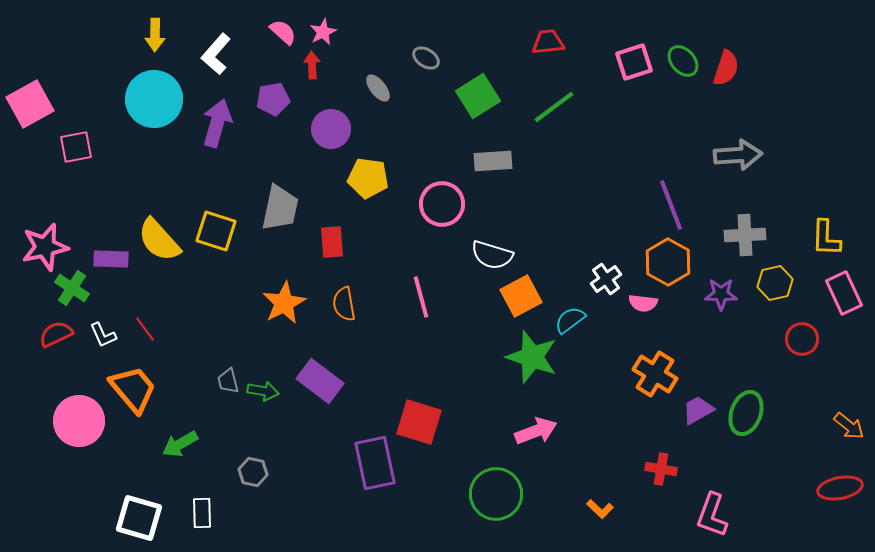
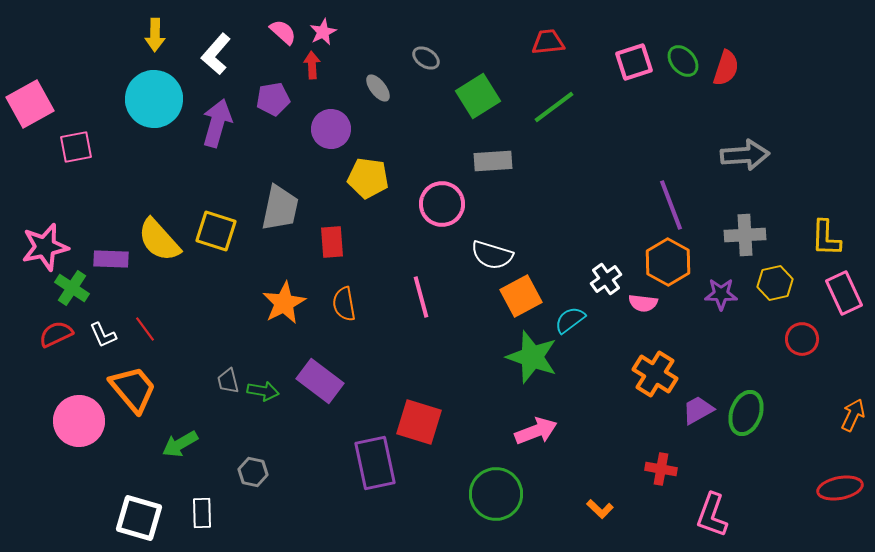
gray arrow at (738, 155): moved 7 px right
orange arrow at (849, 426): moved 4 px right, 11 px up; rotated 104 degrees counterclockwise
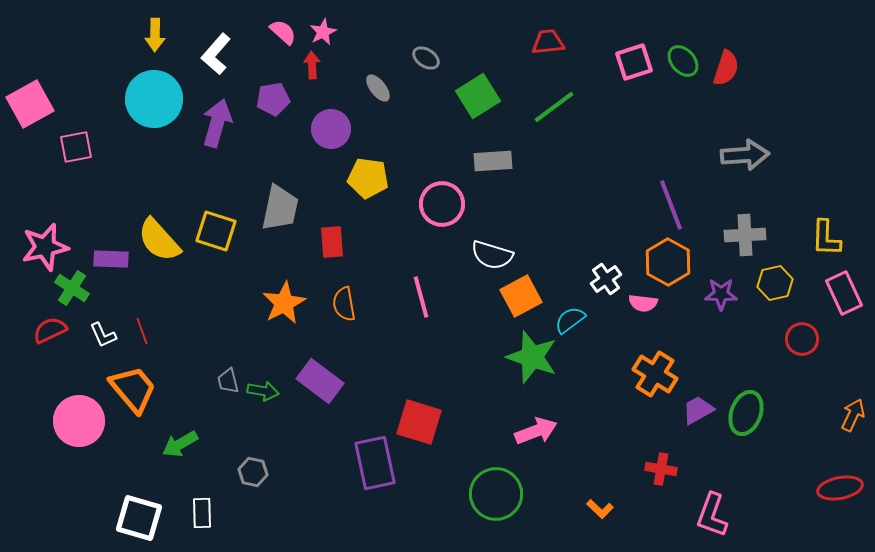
red line at (145, 329): moved 3 px left, 2 px down; rotated 16 degrees clockwise
red semicircle at (56, 334): moved 6 px left, 4 px up
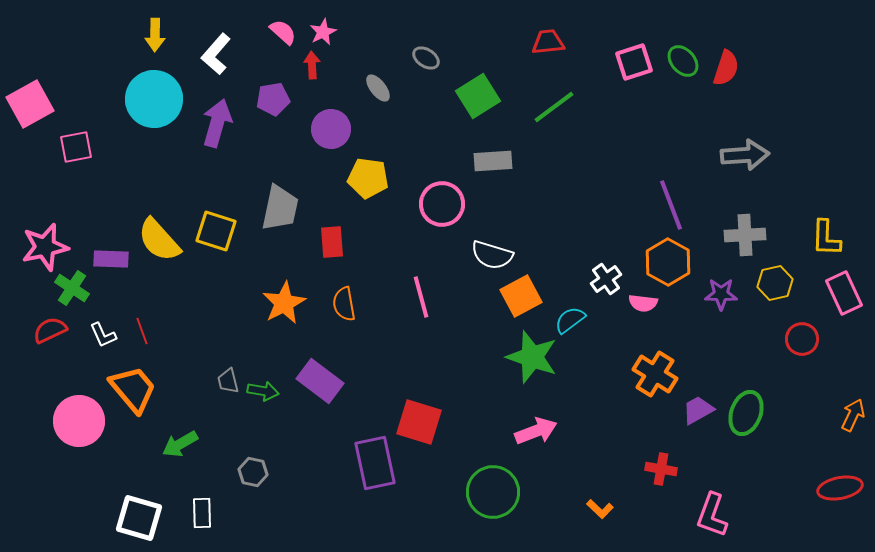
green circle at (496, 494): moved 3 px left, 2 px up
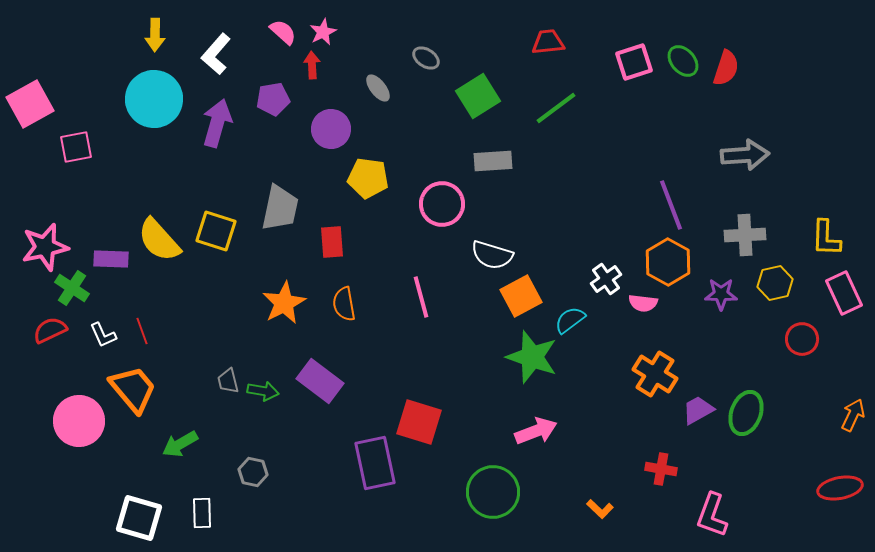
green line at (554, 107): moved 2 px right, 1 px down
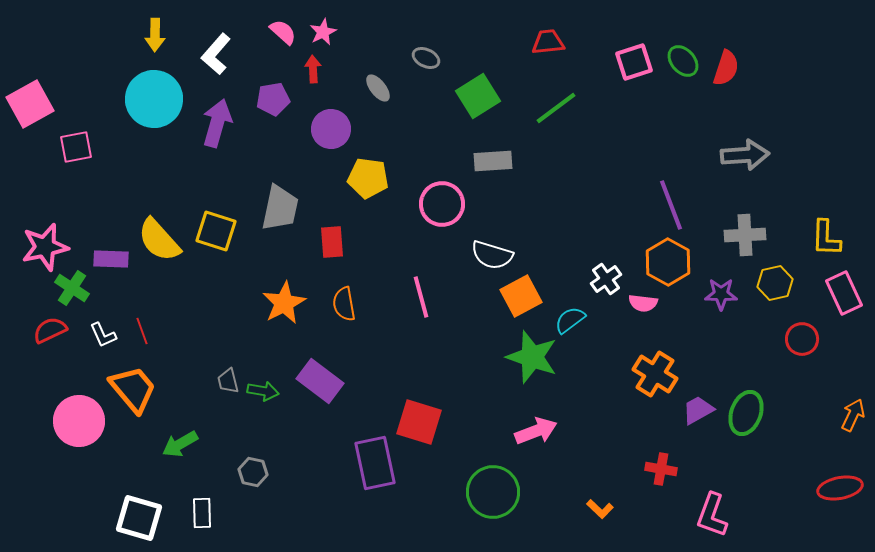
gray ellipse at (426, 58): rotated 8 degrees counterclockwise
red arrow at (312, 65): moved 1 px right, 4 px down
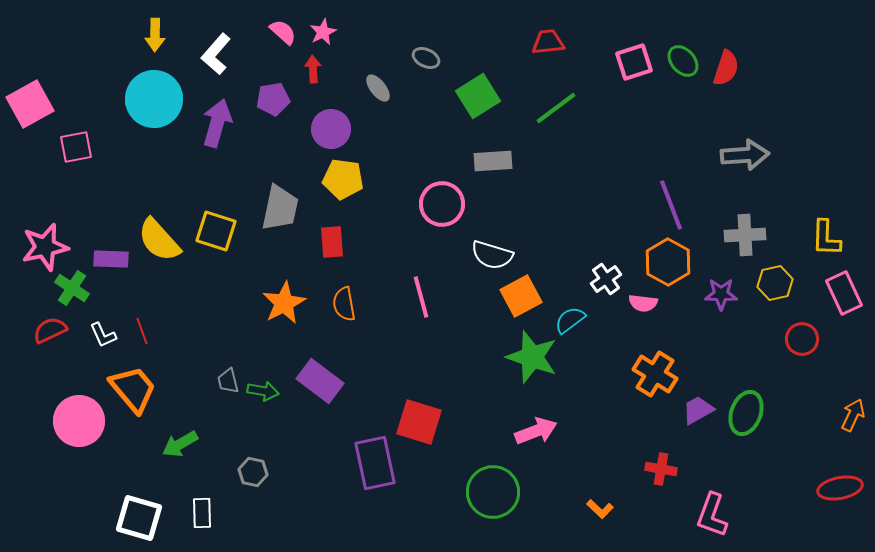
yellow pentagon at (368, 178): moved 25 px left, 1 px down
